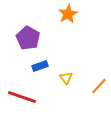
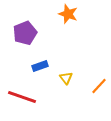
orange star: rotated 24 degrees counterclockwise
purple pentagon: moved 3 px left, 5 px up; rotated 20 degrees clockwise
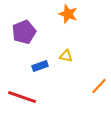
purple pentagon: moved 1 px left, 1 px up
yellow triangle: moved 22 px up; rotated 40 degrees counterclockwise
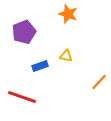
orange line: moved 4 px up
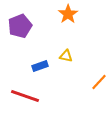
orange star: rotated 18 degrees clockwise
purple pentagon: moved 4 px left, 6 px up
red line: moved 3 px right, 1 px up
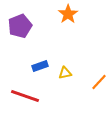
yellow triangle: moved 1 px left, 17 px down; rotated 24 degrees counterclockwise
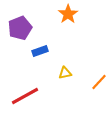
purple pentagon: moved 2 px down
blue rectangle: moved 15 px up
red line: rotated 48 degrees counterclockwise
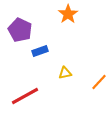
purple pentagon: moved 2 px down; rotated 25 degrees counterclockwise
